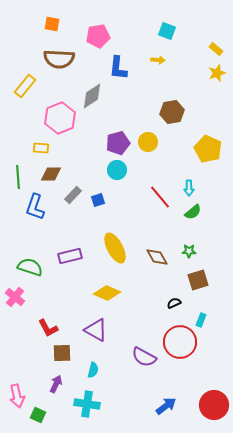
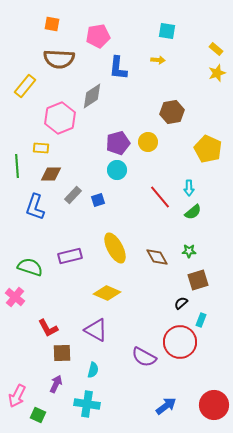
cyan square at (167, 31): rotated 12 degrees counterclockwise
green line at (18, 177): moved 1 px left, 11 px up
black semicircle at (174, 303): moved 7 px right; rotated 16 degrees counterclockwise
pink arrow at (17, 396): rotated 40 degrees clockwise
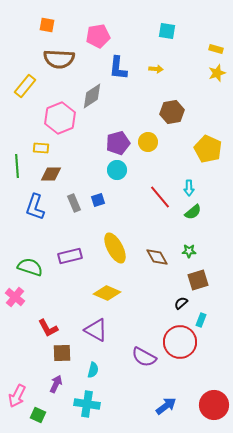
orange square at (52, 24): moved 5 px left, 1 px down
yellow rectangle at (216, 49): rotated 24 degrees counterclockwise
yellow arrow at (158, 60): moved 2 px left, 9 px down
gray rectangle at (73, 195): moved 1 px right, 8 px down; rotated 66 degrees counterclockwise
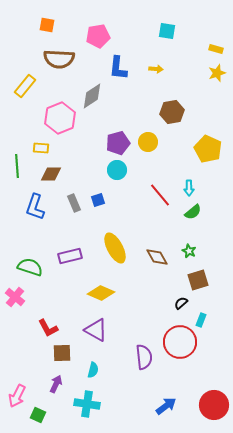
red line at (160, 197): moved 2 px up
green star at (189, 251): rotated 24 degrees clockwise
yellow diamond at (107, 293): moved 6 px left
purple semicircle at (144, 357): rotated 125 degrees counterclockwise
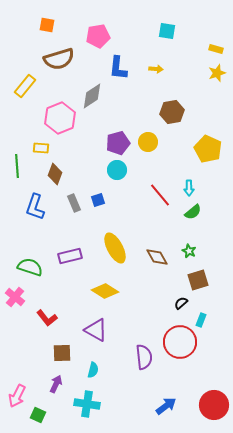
brown semicircle at (59, 59): rotated 20 degrees counterclockwise
brown diamond at (51, 174): moved 4 px right; rotated 70 degrees counterclockwise
yellow diamond at (101, 293): moved 4 px right, 2 px up; rotated 8 degrees clockwise
red L-shape at (48, 328): moved 1 px left, 10 px up; rotated 10 degrees counterclockwise
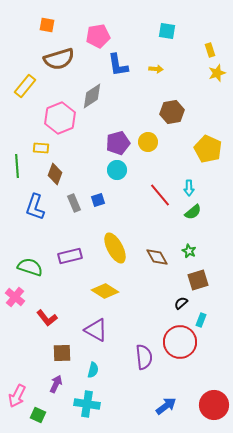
yellow rectangle at (216, 49): moved 6 px left, 1 px down; rotated 56 degrees clockwise
blue L-shape at (118, 68): moved 3 px up; rotated 15 degrees counterclockwise
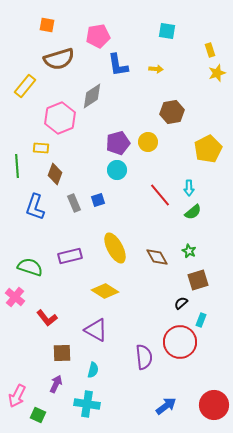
yellow pentagon at (208, 149): rotated 20 degrees clockwise
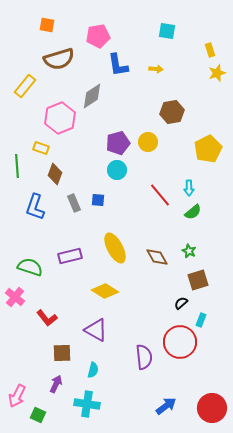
yellow rectangle at (41, 148): rotated 14 degrees clockwise
blue square at (98, 200): rotated 24 degrees clockwise
red circle at (214, 405): moved 2 px left, 3 px down
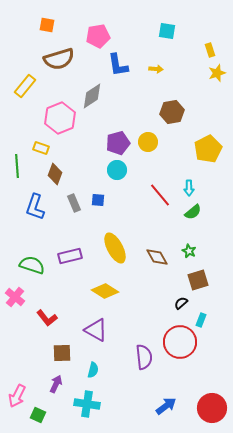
green semicircle at (30, 267): moved 2 px right, 2 px up
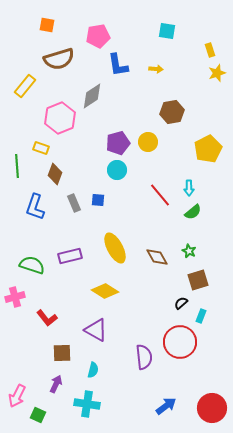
pink cross at (15, 297): rotated 36 degrees clockwise
cyan rectangle at (201, 320): moved 4 px up
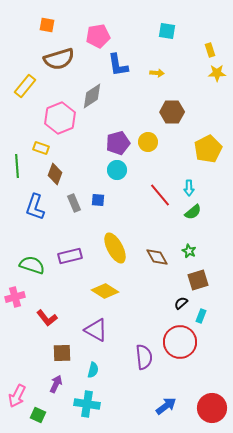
yellow arrow at (156, 69): moved 1 px right, 4 px down
yellow star at (217, 73): rotated 18 degrees clockwise
brown hexagon at (172, 112): rotated 10 degrees clockwise
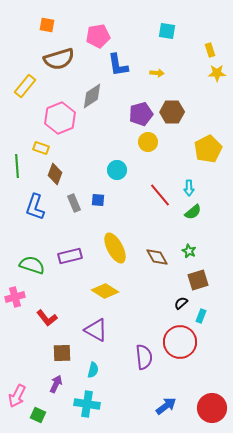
purple pentagon at (118, 143): moved 23 px right, 29 px up
